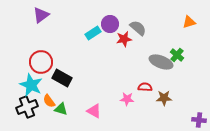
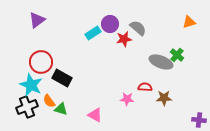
purple triangle: moved 4 px left, 5 px down
pink triangle: moved 1 px right, 4 px down
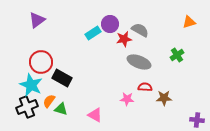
gray semicircle: moved 2 px right, 2 px down; rotated 12 degrees counterclockwise
green cross: rotated 16 degrees clockwise
gray ellipse: moved 22 px left
orange semicircle: rotated 72 degrees clockwise
purple cross: moved 2 px left
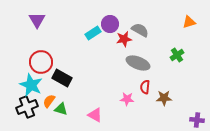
purple triangle: rotated 24 degrees counterclockwise
gray ellipse: moved 1 px left, 1 px down
red semicircle: rotated 88 degrees counterclockwise
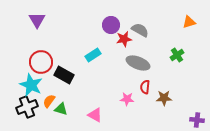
purple circle: moved 1 px right, 1 px down
cyan rectangle: moved 22 px down
black rectangle: moved 2 px right, 3 px up
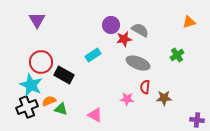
orange semicircle: rotated 32 degrees clockwise
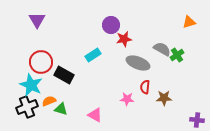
gray semicircle: moved 22 px right, 19 px down
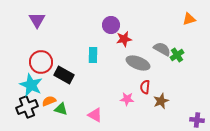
orange triangle: moved 3 px up
cyan rectangle: rotated 56 degrees counterclockwise
brown star: moved 3 px left, 3 px down; rotated 21 degrees counterclockwise
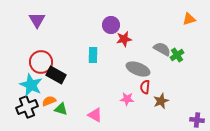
gray ellipse: moved 6 px down
black rectangle: moved 8 px left
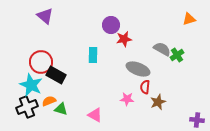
purple triangle: moved 8 px right, 4 px up; rotated 18 degrees counterclockwise
brown star: moved 3 px left, 1 px down
